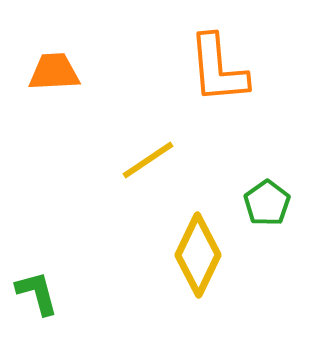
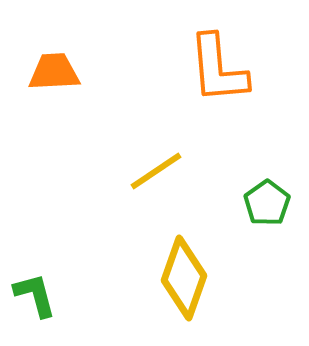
yellow line: moved 8 px right, 11 px down
yellow diamond: moved 14 px left, 23 px down; rotated 6 degrees counterclockwise
green L-shape: moved 2 px left, 2 px down
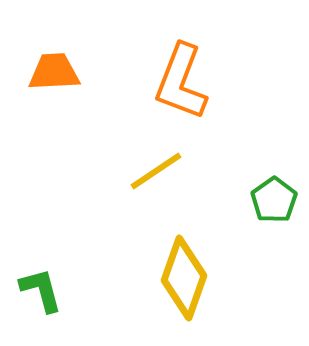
orange L-shape: moved 37 px left, 13 px down; rotated 26 degrees clockwise
green pentagon: moved 7 px right, 3 px up
green L-shape: moved 6 px right, 5 px up
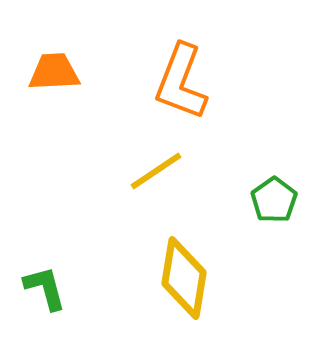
yellow diamond: rotated 10 degrees counterclockwise
green L-shape: moved 4 px right, 2 px up
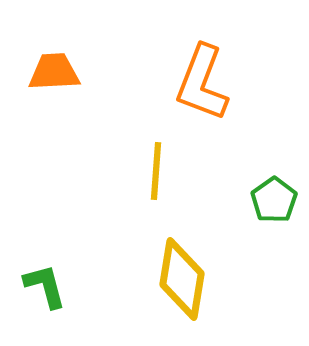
orange L-shape: moved 21 px right, 1 px down
yellow line: rotated 52 degrees counterclockwise
yellow diamond: moved 2 px left, 1 px down
green L-shape: moved 2 px up
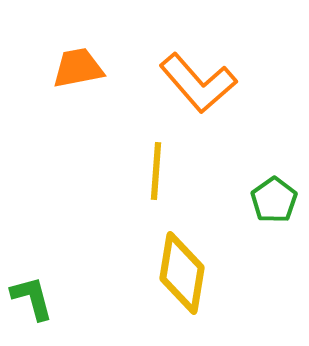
orange trapezoid: moved 24 px right, 4 px up; rotated 8 degrees counterclockwise
orange L-shape: moved 4 px left; rotated 62 degrees counterclockwise
yellow diamond: moved 6 px up
green L-shape: moved 13 px left, 12 px down
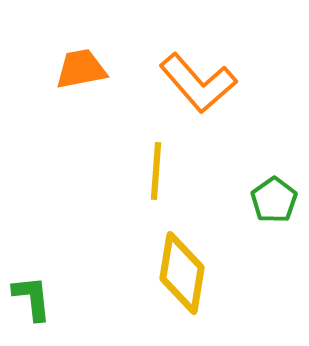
orange trapezoid: moved 3 px right, 1 px down
green L-shape: rotated 9 degrees clockwise
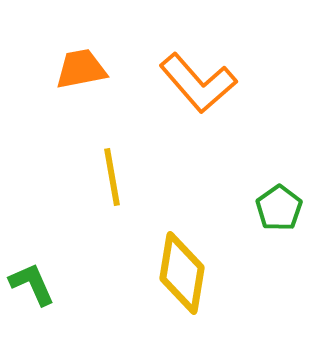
yellow line: moved 44 px left, 6 px down; rotated 14 degrees counterclockwise
green pentagon: moved 5 px right, 8 px down
green L-shape: moved 14 px up; rotated 18 degrees counterclockwise
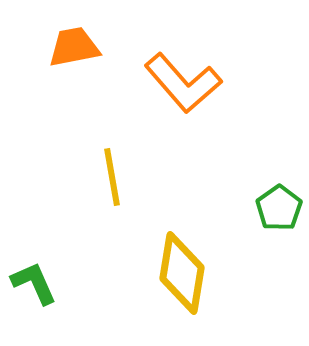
orange trapezoid: moved 7 px left, 22 px up
orange L-shape: moved 15 px left
green L-shape: moved 2 px right, 1 px up
